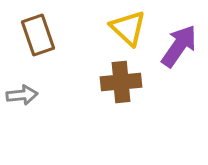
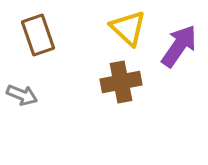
brown cross: rotated 6 degrees counterclockwise
gray arrow: rotated 28 degrees clockwise
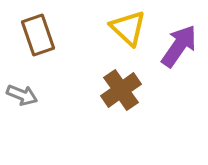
brown cross: moved 8 px down; rotated 24 degrees counterclockwise
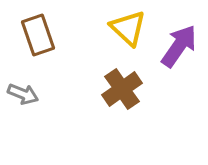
brown cross: moved 1 px right, 1 px up
gray arrow: moved 1 px right, 1 px up
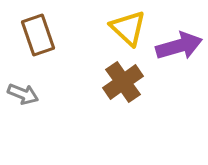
purple arrow: rotated 39 degrees clockwise
brown cross: moved 1 px right, 7 px up
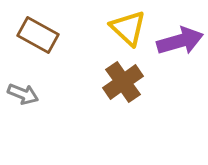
brown rectangle: rotated 42 degrees counterclockwise
purple arrow: moved 1 px right, 5 px up
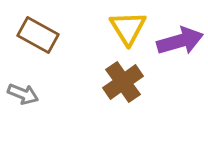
yellow triangle: rotated 15 degrees clockwise
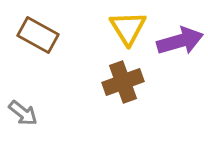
brown cross: rotated 15 degrees clockwise
gray arrow: moved 19 px down; rotated 16 degrees clockwise
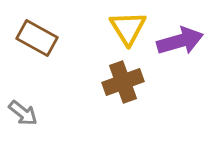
brown rectangle: moved 1 px left, 3 px down
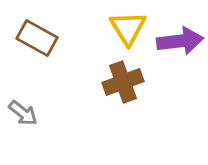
purple arrow: rotated 9 degrees clockwise
